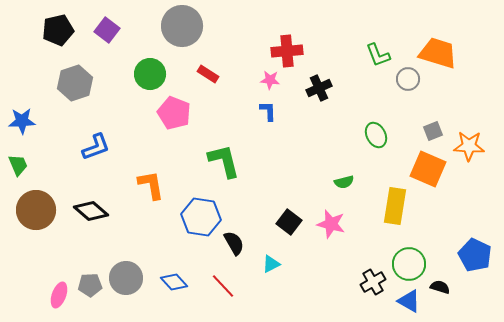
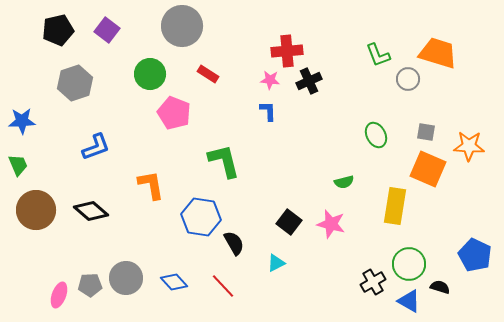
black cross at (319, 88): moved 10 px left, 7 px up
gray square at (433, 131): moved 7 px left, 1 px down; rotated 30 degrees clockwise
cyan triangle at (271, 264): moved 5 px right, 1 px up
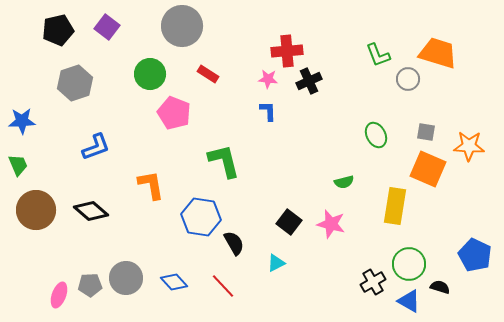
purple square at (107, 30): moved 3 px up
pink star at (270, 80): moved 2 px left, 1 px up
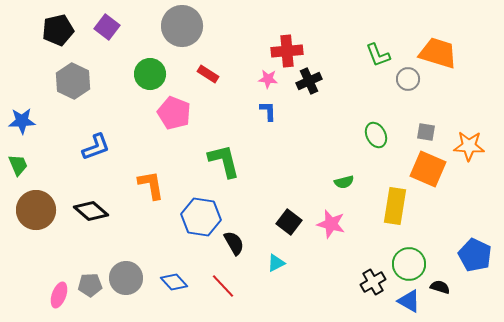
gray hexagon at (75, 83): moved 2 px left, 2 px up; rotated 16 degrees counterclockwise
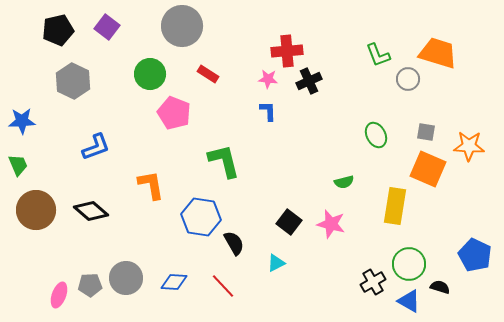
blue diamond at (174, 282): rotated 44 degrees counterclockwise
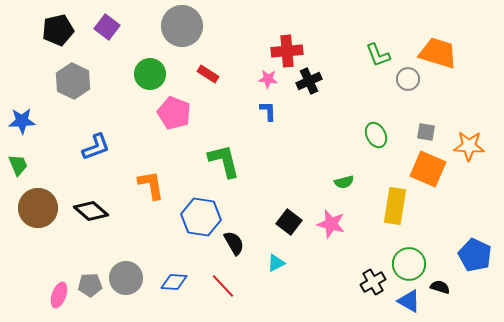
brown circle at (36, 210): moved 2 px right, 2 px up
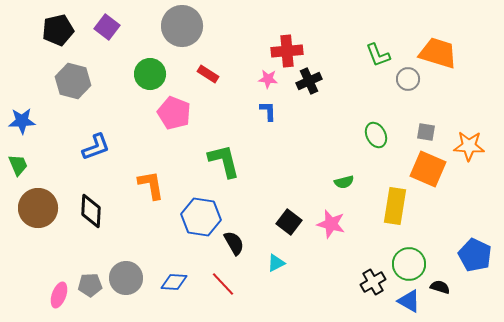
gray hexagon at (73, 81): rotated 12 degrees counterclockwise
black diamond at (91, 211): rotated 52 degrees clockwise
red line at (223, 286): moved 2 px up
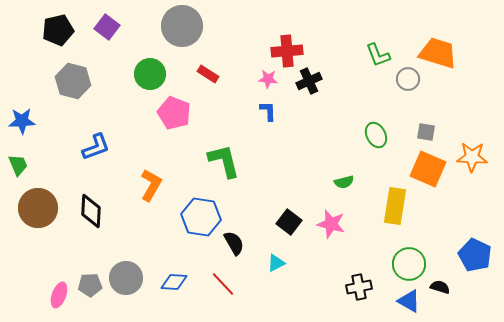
orange star at (469, 146): moved 3 px right, 11 px down
orange L-shape at (151, 185): rotated 40 degrees clockwise
black cross at (373, 282): moved 14 px left, 5 px down; rotated 20 degrees clockwise
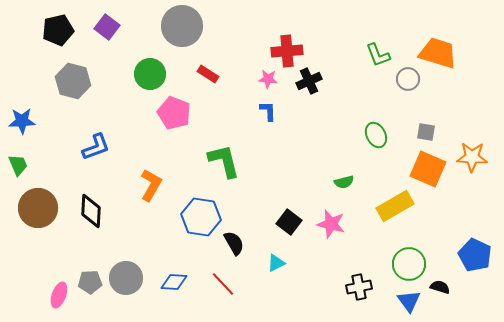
yellow rectangle at (395, 206): rotated 51 degrees clockwise
gray pentagon at (90, 285): moved 3 px up
blue triangle at (409, 301): rotated 25 degrees clockwise
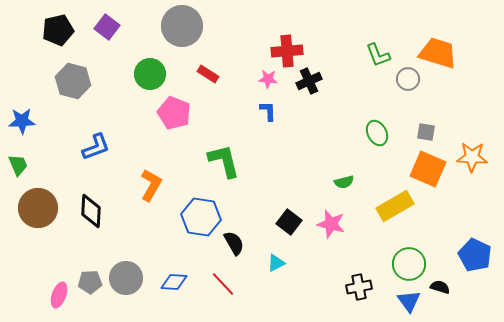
green ellipse at (376, 135): moved 1 px right, 2 px up
